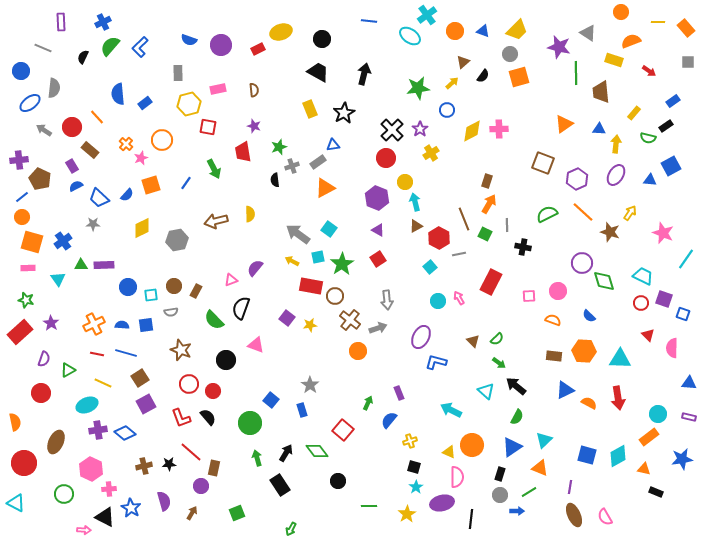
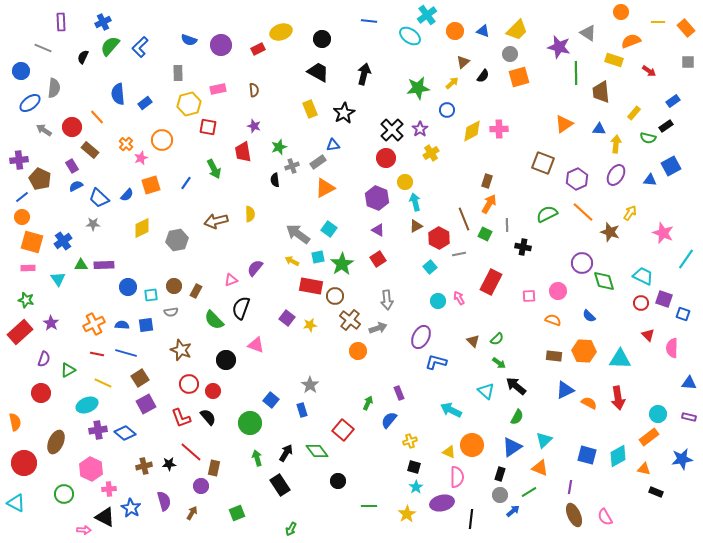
blue arrow at (517, 511): moved 4 px left; rotated 40 degrees counterclockwise
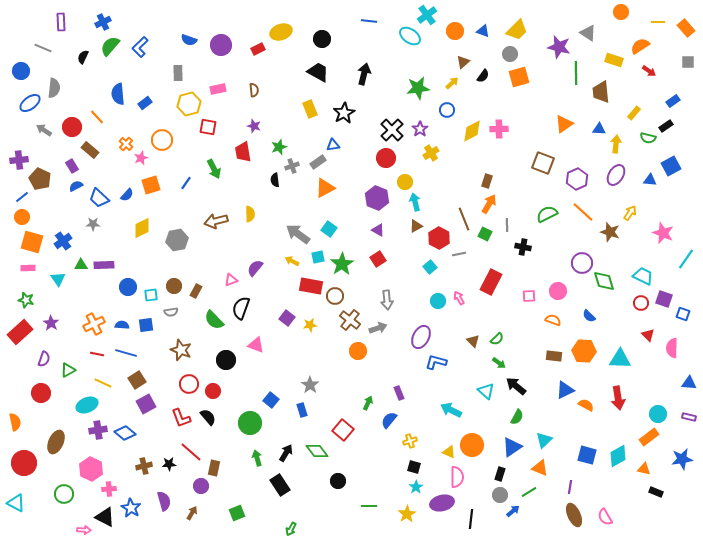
orange semicircle at (631, 41): moved 9 px right, 5 px down; rotated 12 degrees counterclockwise
brown square at (140, 378): moved 3 px left, 2 px down
orange semicircle at (589, 403): moved 3 px left, 2 px down
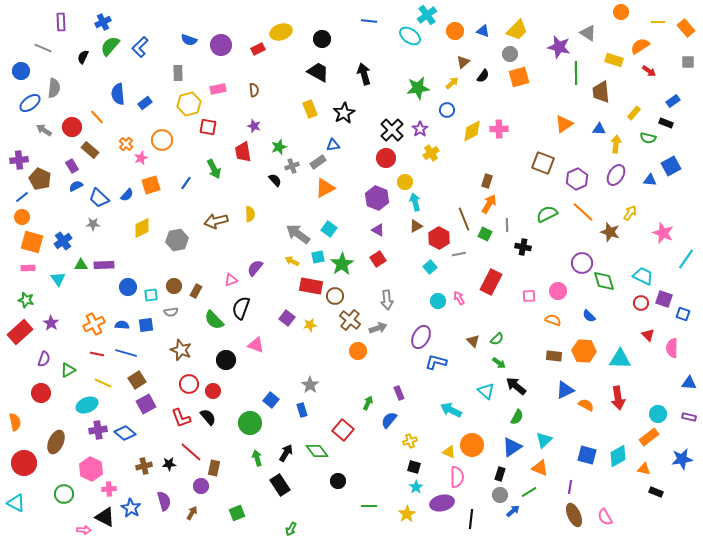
black arrow at (364, 74): rotated 30 degrees counterclockwise
black rectangle at (666, 126): moved 3 px up; rotated 56 degrees clockwise
black semicircle at (275, 180): rotated 144 degrees clockwise
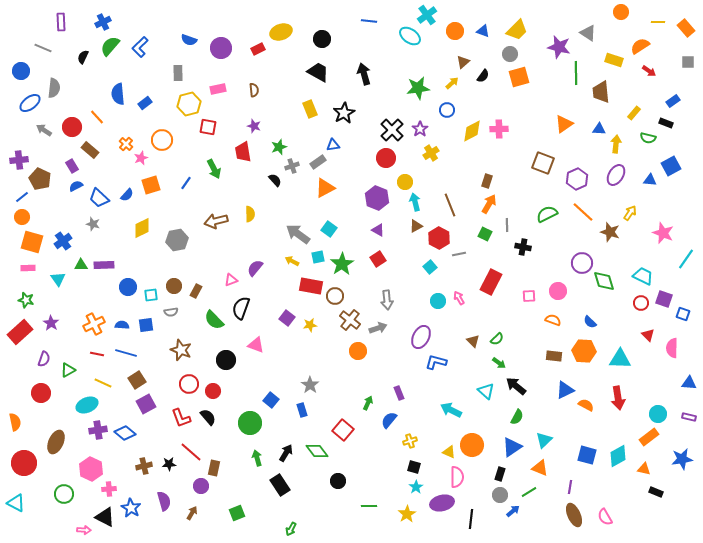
purple circle at (221, 45): moved 3 px down
brown line at (464, 219): moved 14 px left, 14 px up
gray star at (93, 224): rotated 16 degrees clockwise
blue semicircle at (589, 316): moved 1 px right, 6 px down
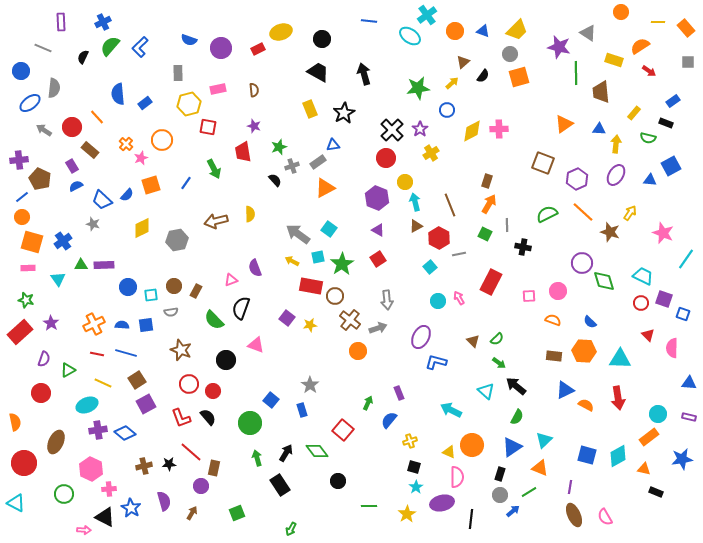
blue trapezoid at (99, 198): moved 3 px right, 2 px down
purple semicircle at (255, 268): rotated 60 degrees counterclockwise
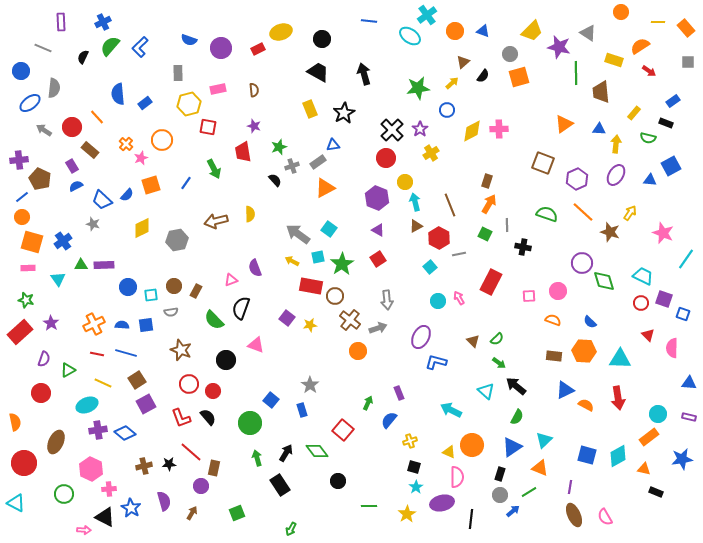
yellow trapezoid at (517, 30): moved 15 px right, 1 px down
green semicircle at (547, 214): rotated 45 degrees clockwise
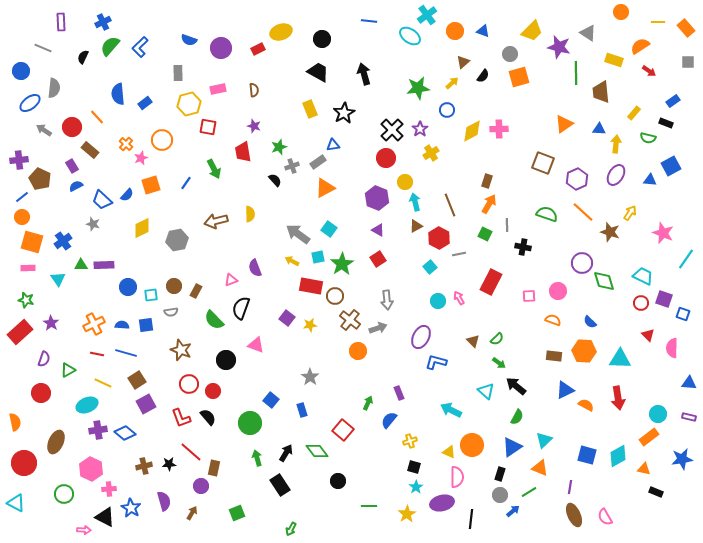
gray star at (310, 385): moved 8 px up
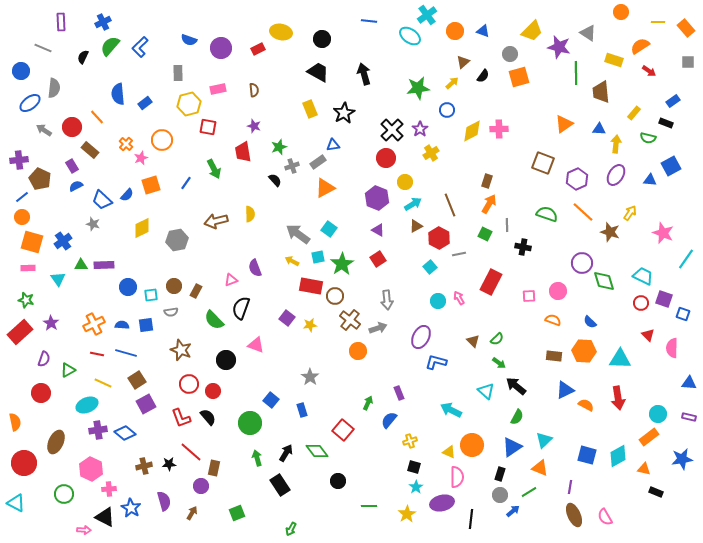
yellow ellipse at (281, 32): rotated 30 degrees clockwise
cyan arrow at (415, 202): moved 2 px left, 2 px down; rotated 72 degrees clockwise
